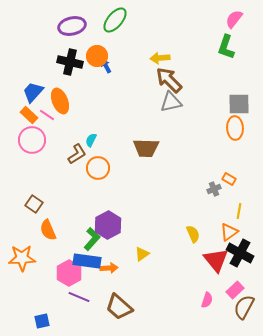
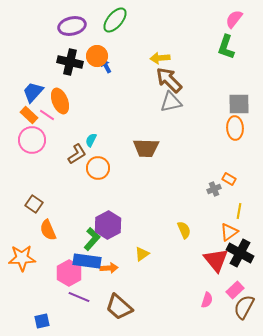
yellow semicircle at (193, 234): moved 9 px left, 4 px up
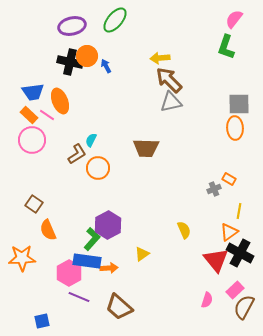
orange circle at (97, 56): moved 10 px left
blue trapezoid at (33, 92): rotated 140 degrees counterclockwise
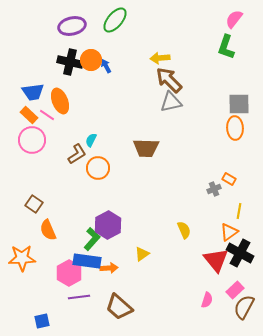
orange circle at (87, 56): moved 4 px right, 4 px down
purple line at (79, 297): rotated 30 degrees counterclockwise
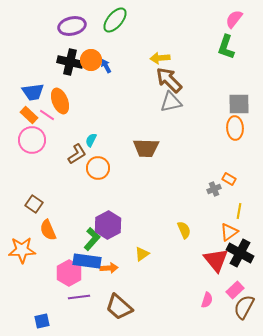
orange star at (22, 258): moved 8 px up
